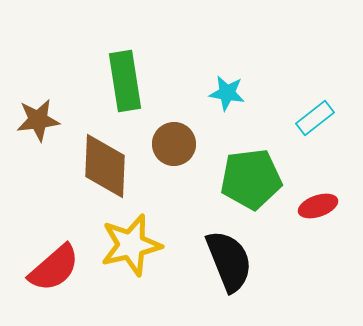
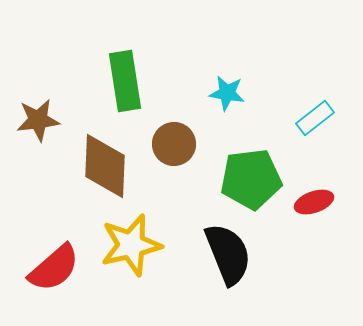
red ellipse: moved 4 px left, 4 px up
black semicircle: moved 1 px left, 7 px up
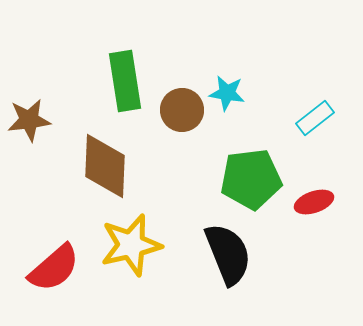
brown star: moved 9 px left
brown circle: moved 8 px right, 34 px up
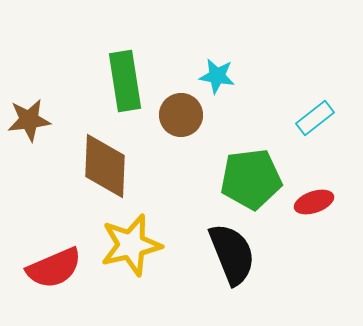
cyan star: moved 10 px left, 17 px up
brown circle: moved 1 px left, 5 px down
black semicircle: moved 4 px right
red semicircle: rotated 18 degrees clockwise
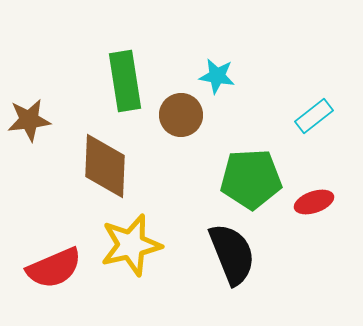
cyan rectangle: moved 1 px left, 2 px up
green pentagon: rotated 4 degrees clockwise
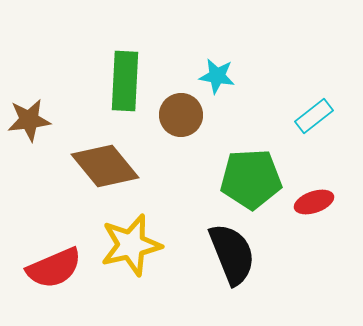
green rectangle: rotated 12 degrees clockwise
brown diamond: rotated 42 degrees counterclockwise
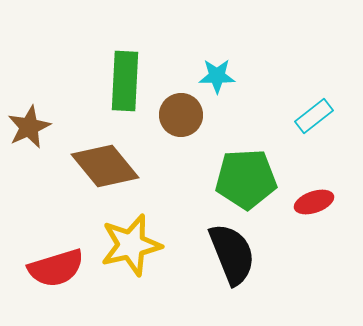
cyan star: rotated 9 degrees counterclockwise
brown star: moved 7 px down; rotated 18 degrees counterclockwise
green pentagon: moved 5 px left
red semicircle: moved 2 px right; rotated 6 degrees clockwise
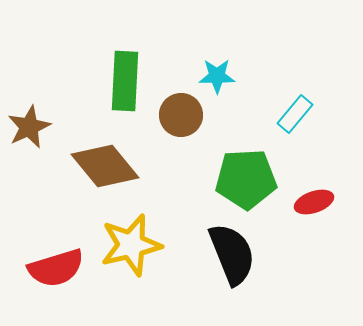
cyan rectangle: moved 19 px left, 2 px up; rotated 12 degrees counterclockwise
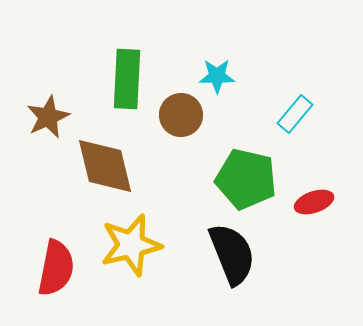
green rectangle: moved 2 px right, 2 px up
brown star: moved 19 px right, 10 px up
brown diamond: rotated 26 degrees clockwise
green pentagon: rotated 16 degrees clockwise
red semicircle: rotated 62 degrees counterclockwise
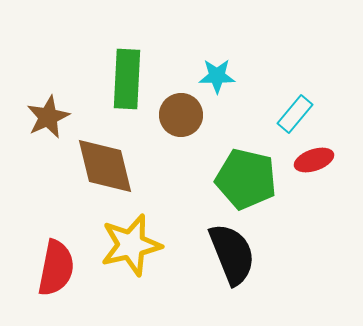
red ellipse: moved 42 px up
